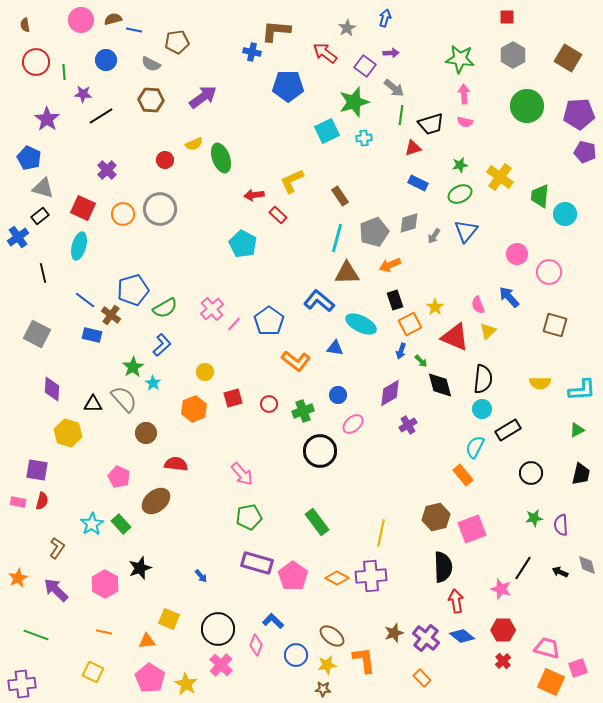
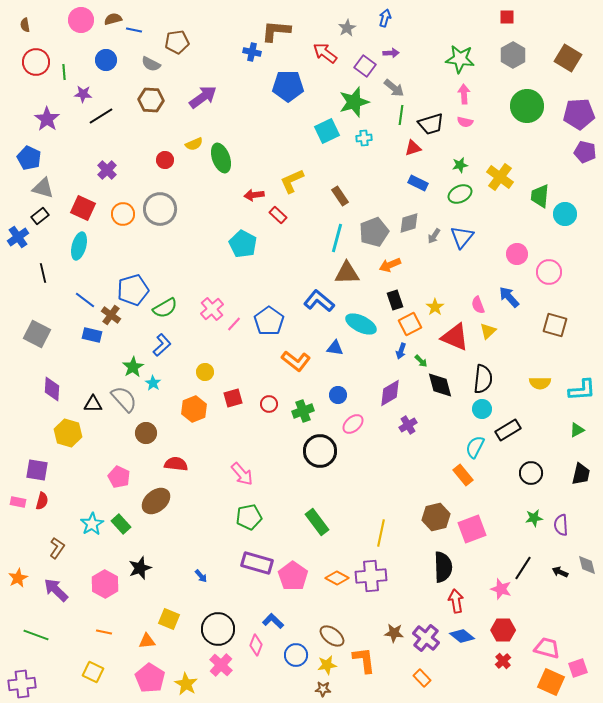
blue triangle at (466, 231): moved 4 px left, 6 px down
brown star at (394, 633): rotated 24 degrees clockwise
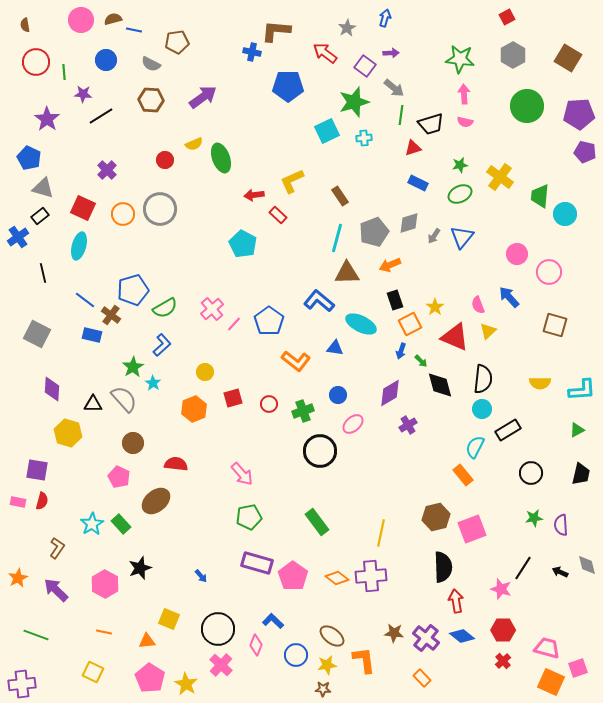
red square at (507, 17): rotated 28 degrees counterclockwise
brown circle at (146, 433): moved 13 px left, 10 px down
orange diamond at (337, 578): rotated 10 degrees clockwise
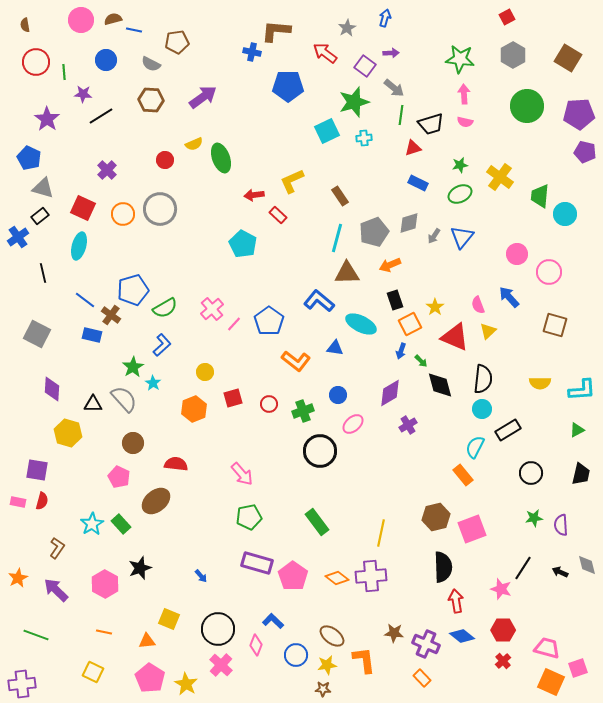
purple cross at (426, 638): moved 6 px down; rotated 16 degrees counterclockwise
